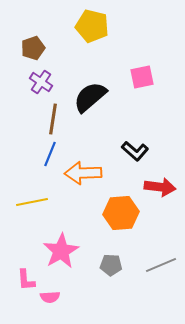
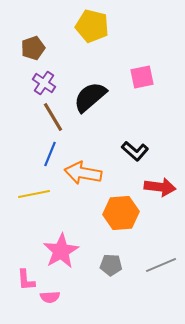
purple cross: moved 3 px right, 1 px down
brown line: moved 2 px up; rotated 40 degrees counterclockwise
orange arrow: rotated 12 degrees clockwise
yellow line: moved 2 px right, 8 px up
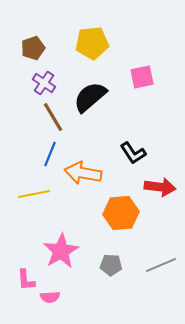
yellow pentagon: moved 17 px down; rotated 20 degrees counterclockwise
black L-shape: moved 2 px left, 2 px down; rotated 16 degrees clockwise
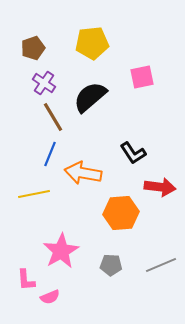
pink semicircle: rotated 18 degrees counterclockwise
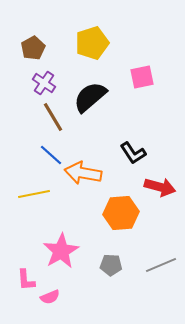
yellow pentagon: rotated 12 degrees counterclockwise
brown pentagon: rotated 10 degrees counterclockwise
blue line: moved 1 px right, 1 px down; rotated 70 degrees counterclockwise
red arrow: rotated 8 degrees clockwise
